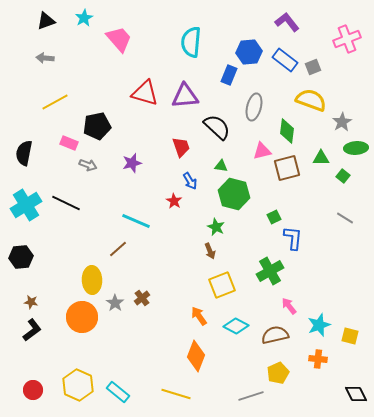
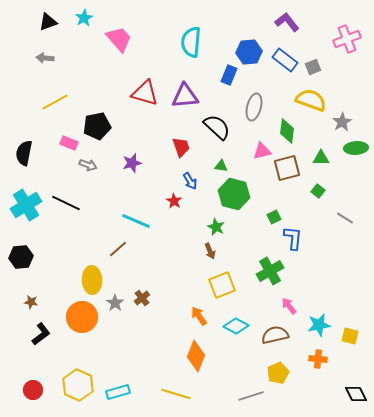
black triangle at (46, 21): moved 2 px right, 1 px down
green square at (343, 176): moved 25 px left, 15 px down
cyan star at (319, 325): rotated 10 degrees clockwise
black L-shape at (32, 330): moved 9 px right, 4 px down
cyan rectangle at (118, 392): rotated 55 degrees counterclockwise
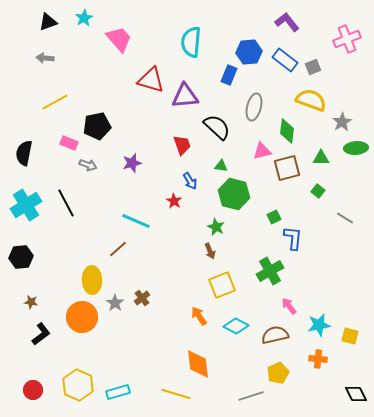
red triangle at (145, 93): moved 6 px right, 13 px up
red trapezoid at (181, 147): moved 1 px right, 2 px up
black line at (66, 203): rotated 36 degrees clockwise
orange diamond at (196, 356): moved 2 px right, 8 px down; rotated 28 degrees counterclockwise
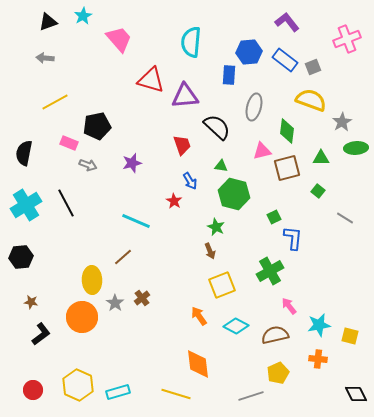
cyan star at (84, 18): moved 1 px left, 2 px up
blue rectangle at (229, 75): rotated 18 degrees counterclockwise
brown line at (118, 249): moved 5 px right, 8 px down
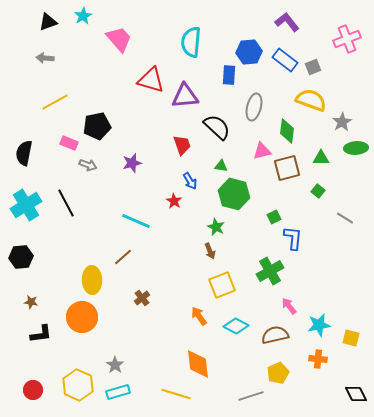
gray star at (115, 303): moved 62 px down
black L-shape at (41, 334): rotated 30 degrees clockwise
yellow square at (350, 336): moved 1 px right, 2 px down
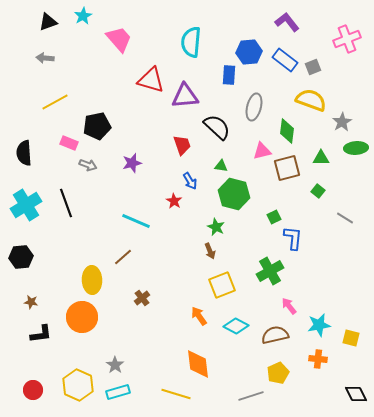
black semicircle at (24, 153): rotated 15 degrees counterclockwise
black line at (66, 203): rotated 8 degrees clockwise
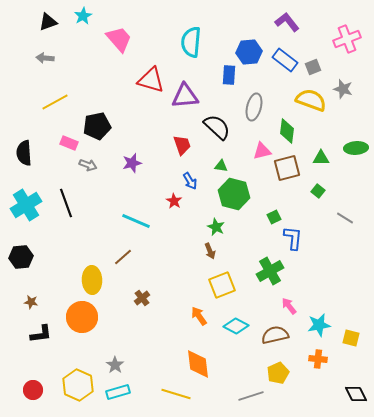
gray star at (342, 122): moved 1 px right, 33 px up; rotated 24 degrees counterclockwise
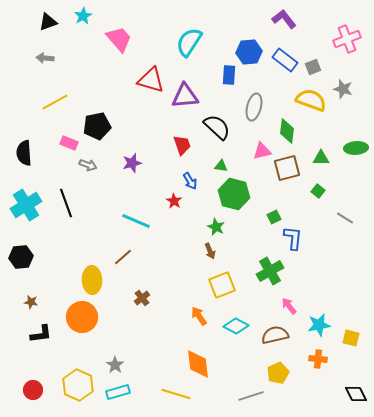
purple L-shape at (287, 22): moved 3 px left, 3 px up
cyan semicircle at (191, 42): moved 2 px left; rotated 28 degrees clockwise
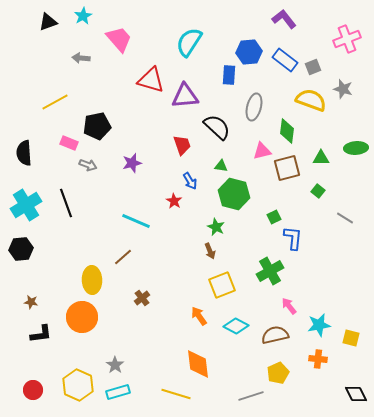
gray arrow at (45, 58): moved 36 px right
black hexagon at (21, 257): moved 8 px up
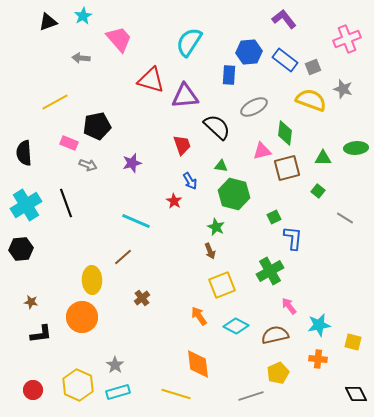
gray ellipse at (254, 107): rotated 48 degrees clockwise
green diamond at (287, 131): moved 2 px left, 2 px down
green triangle at (321, 158): moved 2 px right
yellow square at (351, 338): moved 2 px right, 4 px down
